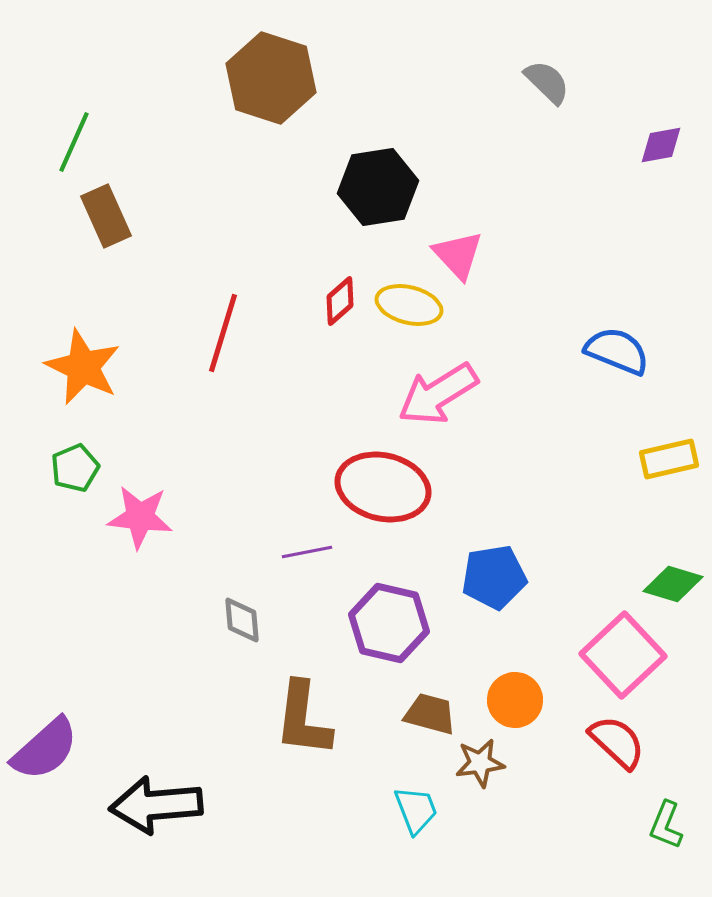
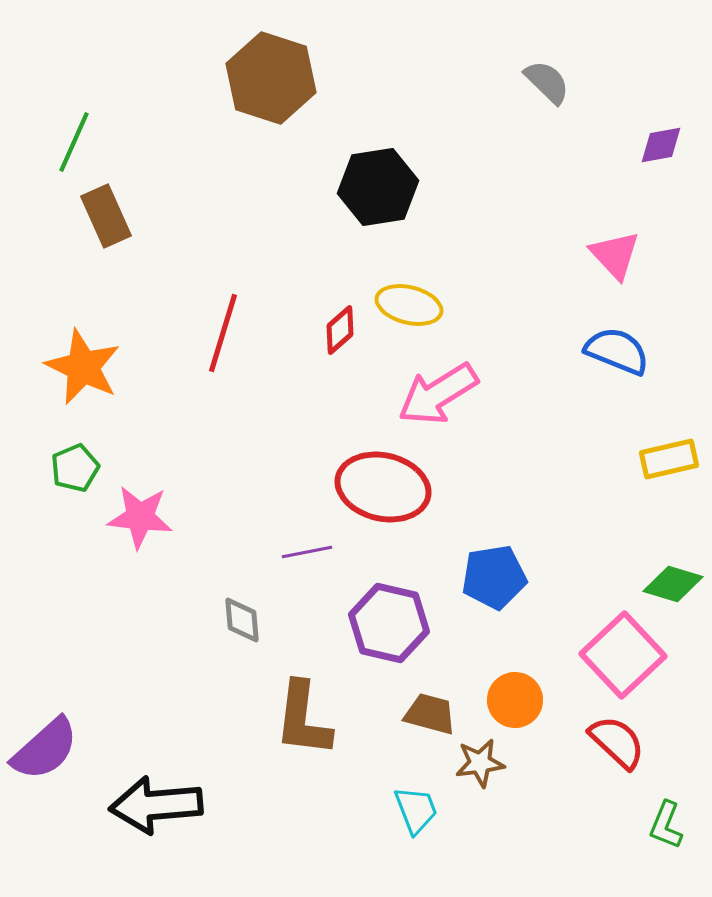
pink triangle: moved 157 px right
red diamond: moved 29 px down
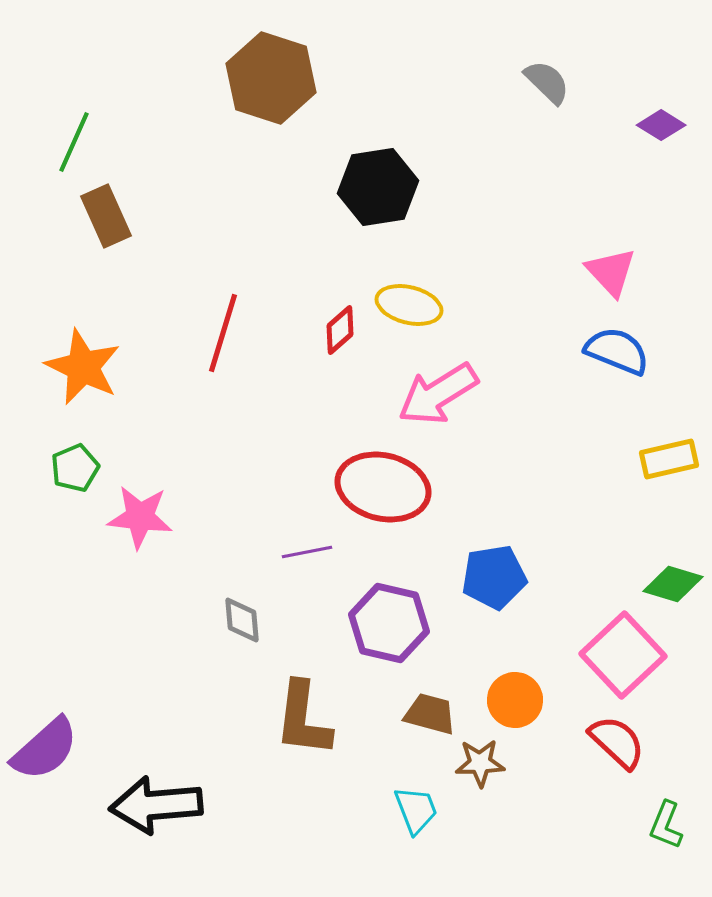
purple diamond: moved 20 px up; rotated 42 degrees clockwise
pink triangle: moved 4 px left, 17 px down
brown star: rotated 6 degrees clockwise
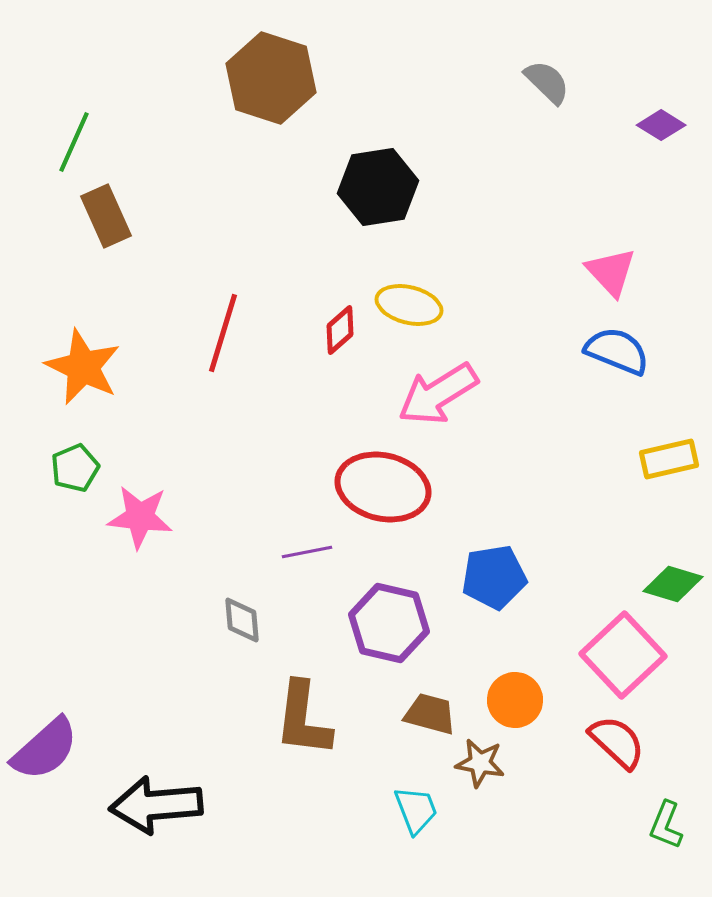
brown star: rotated 12 degrees clockwise
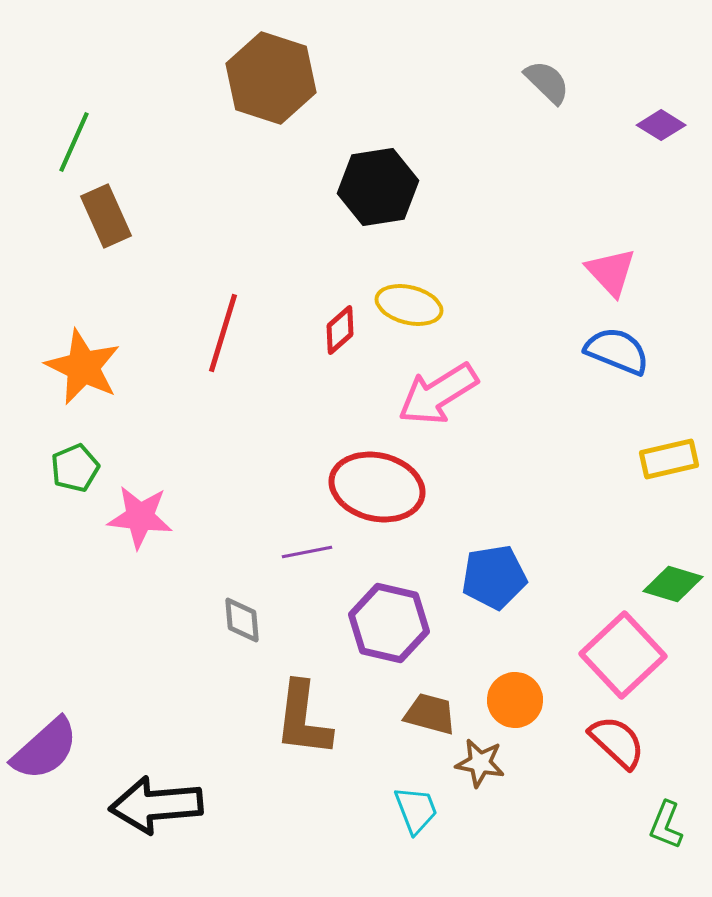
red ellipse: moved 6 px left
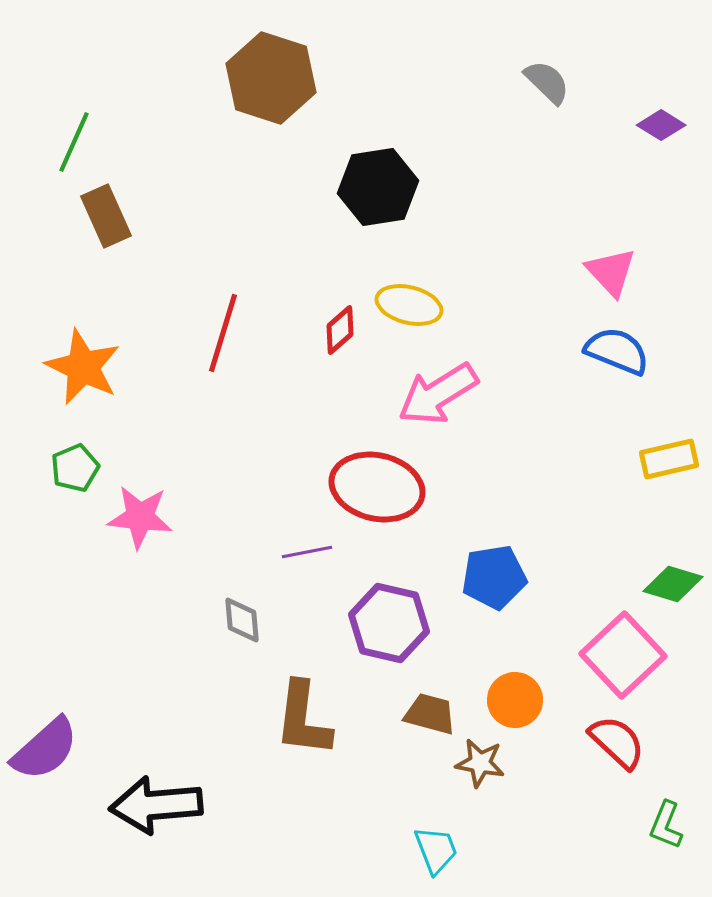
cyan trapezoid: moved 20 px right, 40 px down
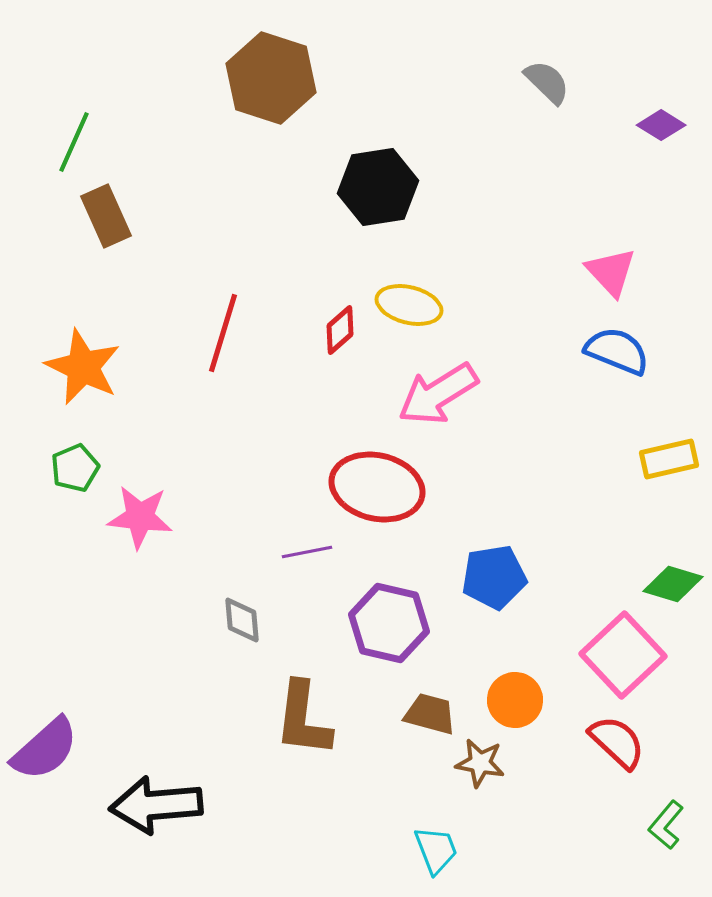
green L-shape: rotated 18 degrees clockwise
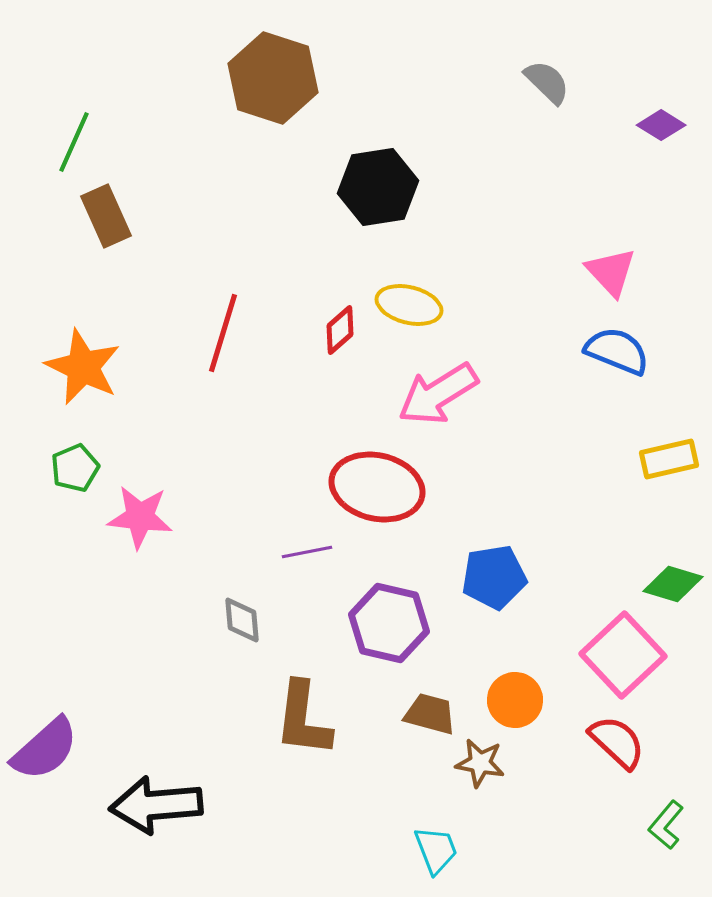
brown hexagon: moved 2 px right
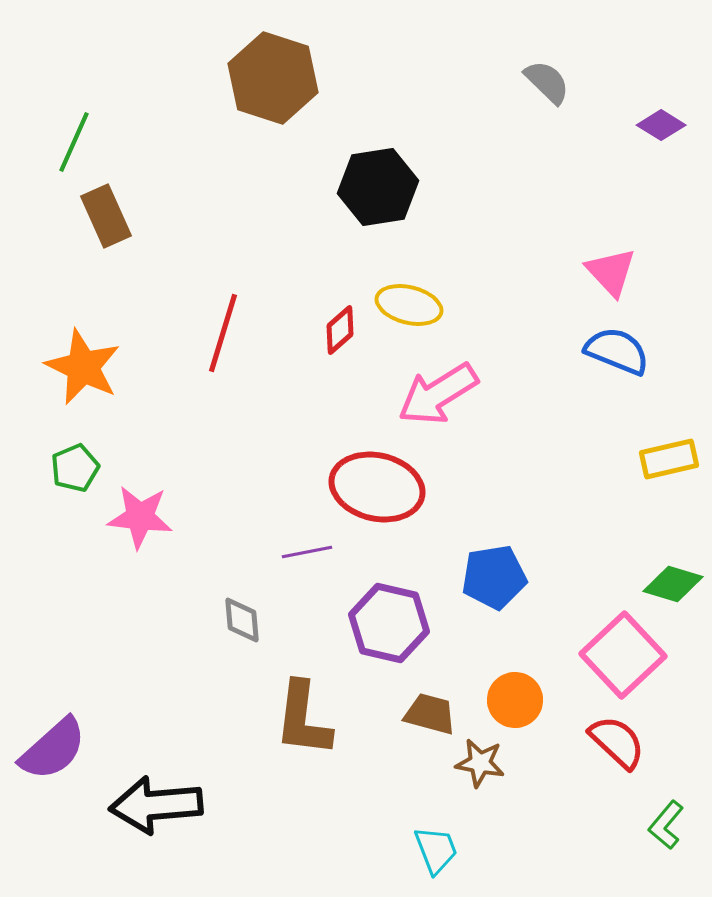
purple semicircle: moved 8 px right
